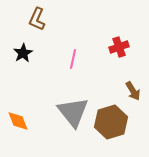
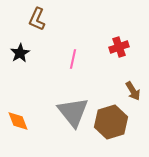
black star: moved 3 px left
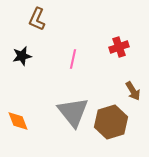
black star: moved 2 px right, 3 px down; rotated 18 degrees clockwise
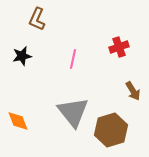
brown hexagon: moved 8 px down
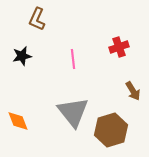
pink line: rotated 18 degrees counterclockwise
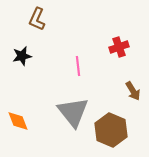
pink line: moved 5 px right, 7 px down
brown hexagon: rotated 20 degrees counterclockwise
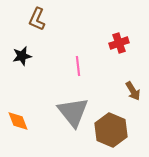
red cross: moved 4 px up
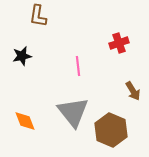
brown L-shape: moved 1 px right, 3 px up; rotated 15 degrees counterclockwise
orange diamond: moved 7 px right
